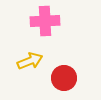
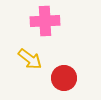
yellow arrow: moved 2 px up; rotated 60 degrees clockwise
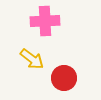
yellow arrow: moved 2 px right
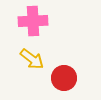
pink cross: moved 12 px left
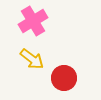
pink cross: rotated 28 degrees counterclockwise
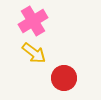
yellow arrow: moved 2 px right, 6 px up
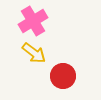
red circle: moved 1 px left, 2 px up
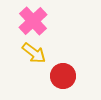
pink cross: rotated 12 degrees counterclockwise
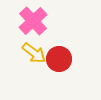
red circle: moved 4 px left, 17 px up
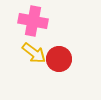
pink cross: rotated 36 degrees counterclockwise
